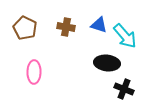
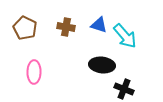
black ellipse: moved 5 px left, 2 px down
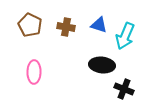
brown pentagon: moved 5 px right, 3 px up
cyan arrow: rotated 64 degrees clockwise
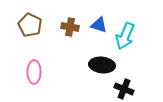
brown cross: moved 4 px right
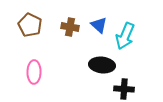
blue triangle: rotated 24 degrees clockwise
black cross: rotated 18 degrees counterclockwise
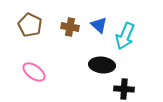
pink ellipse: rotated 55 degrees counterclockwise
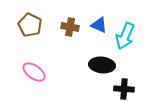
blue triangle: rotated 18 degrees counterclockwise
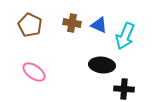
brown cross: moved 2 px right, 4 px up
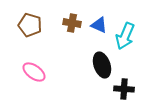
brown pentagon: rotated 10 degrees counterclockwise
black ellipse: rotated 65 degrees clockwise
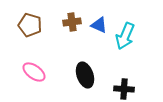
brown cross: moved 1 px up; rotated 18 degrees counterclockwise
black ellipse: moved 17 px left, 10 px down
